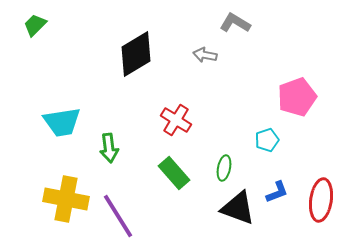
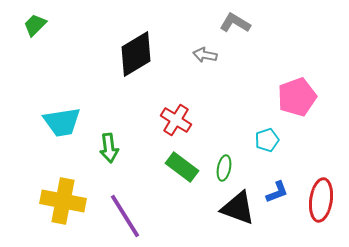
green rectangle: moved 8 px right, 6 px up; rotated 12 degrees counterclockwise
yellow cross: moved 3 px left, 2 px down
purple line: moved 7 px right
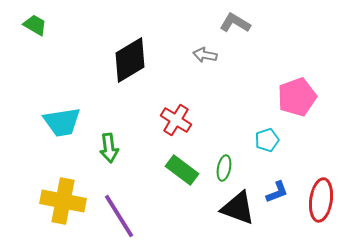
green trapezoid: rotated 75 degrees clockwise
black diamond: moved 6 px left, 6 px down
green rectangle: moved 3 px down
purple line: moved 6 px left
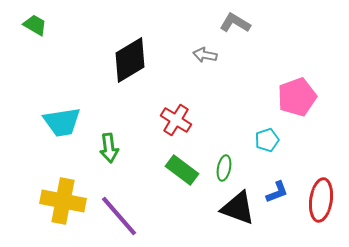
purple line: rotated 9 degrees counterclockwise
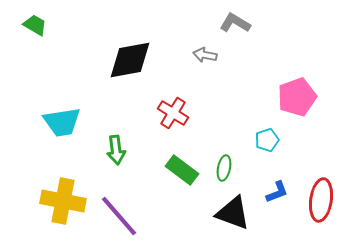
black diamond: rotated 21 degrees clockwise
red cross: moved 3 px left, 7 px up
green arrow: moved 7 px right, 2 px down
black triangle: moved 5 px left, 5 px down
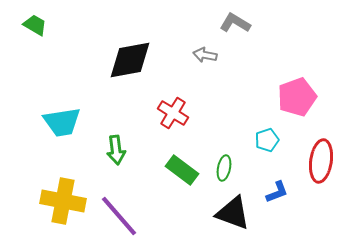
red ellipse: moved 39 px up
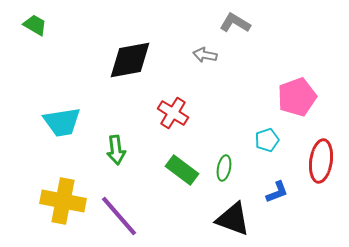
black triangle: moved 6 px down
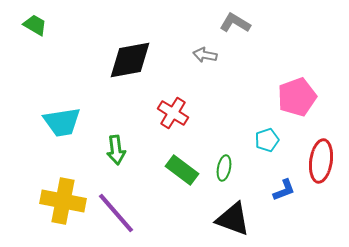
blue L-shape: moved 7 px right, 2 px up
purple line: moved 3 px left, 3 px up
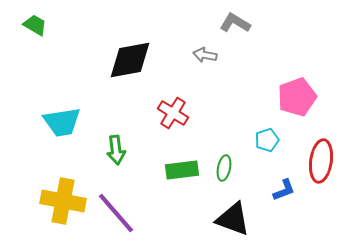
green rectangle: rotated 44 degrees counterclockwise
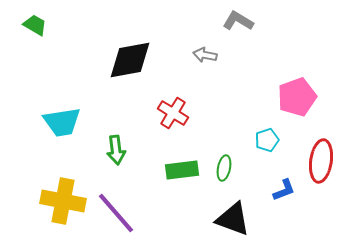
gray L-shape: moved 3 px right, 2 px up
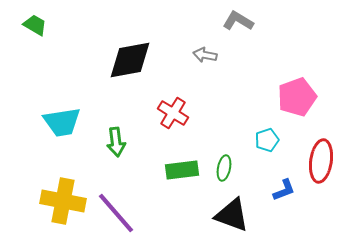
green arrow: moved 8 px up
black triangle: moved 1 px left, 4 px up
